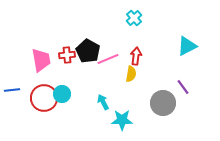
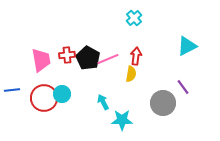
black pentagon: moved 7 px down
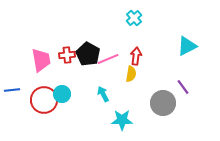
black pentagon: moved 4 px up
red circle: moved 2 px down
cyan arrow: moved 8 px up
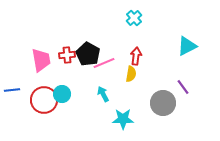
pink line: moved 4 px left, 4 px down
cyan star: moved 1 px right, 1 px up
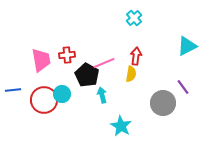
black pentagon: moved 1 px left, 21 px down
blue line: moved 1 px right
cyan arrow: moved 1 px left, 1 px down; rotated 14 degrees clockwise
cyan star: moved 2 px left, 7 px down; rotated 30 degrees clockwise
